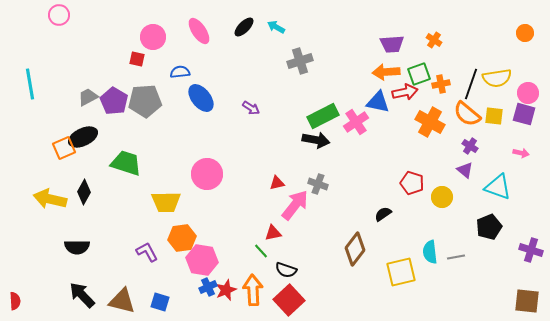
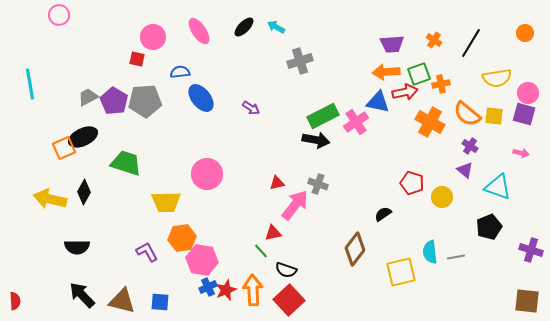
black line at (471, 84): moved 41 px up; rotated 12 degrees clockwise
blue square at (160, 302): rotated 12 degrees counterclockwise
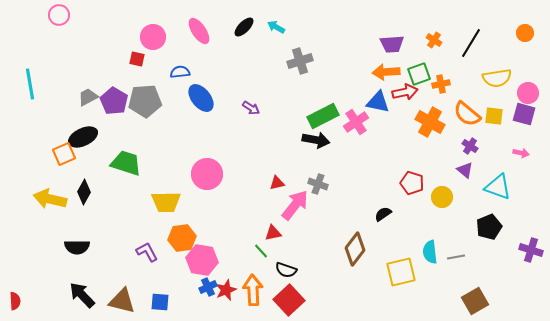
orange square at (64, 148): moved 6 px down
brown square at (527, 301): moved 52 px left; rotated 36 degrees counterclockwise
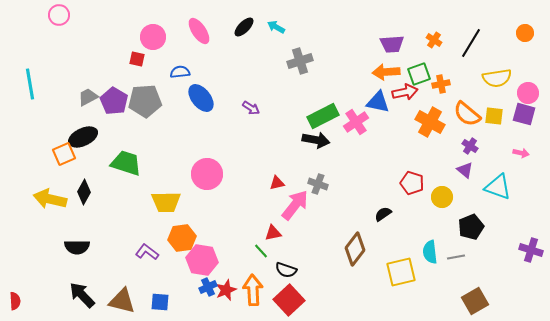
black pentagon at (489, 227): moved 18 px left
purple L-shape at (147, 252): rotated 25 degrees counterclockwise
